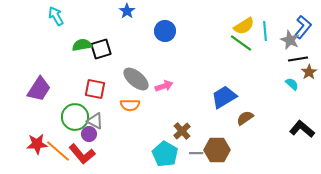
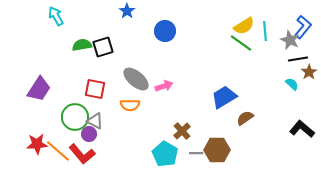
black square: moved 2 px right, 2 px up
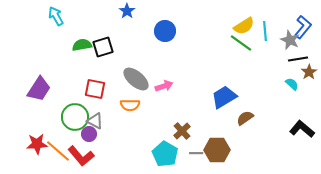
red L-shape: moved 1 px left, 2 px down
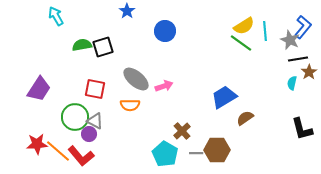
cyan semicircle: moved 1 px up; rotated 120 degrees counterclockwise
black L-shape: rotated 145 degrees counterclockwise
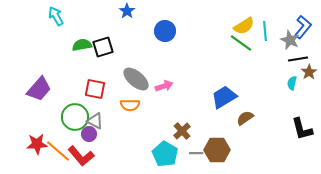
purple trapezoid: rotated 8 degrees clockwise
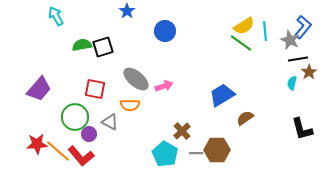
blue trapezoid: moved 2 px left, 2 px up
gray triangle: moved 15 px right, 1 px down
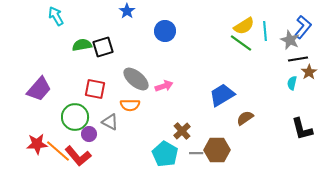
red L-shape: moved 3 px left
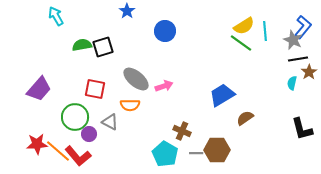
gray star: moved 3 px right
brown cross: rotated 24 degrees counterclockwise
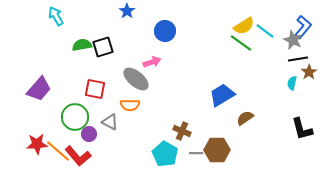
cyan line: rotated 48 degrees counterclockwise
pink arrow: moved 12 px left, 24 px up
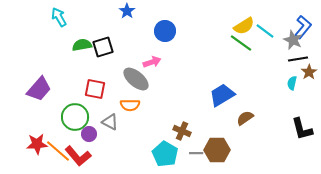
cyan arrow: moved 3 px right, 1 px down
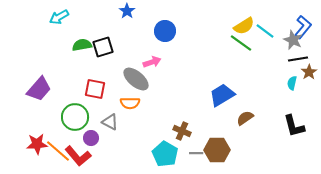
cyan arrow: rotated 90 degrees counterclockwise
orange semicircle: moved 2 px up
black L-shape: moved 8 px left, 3 px up
purple circle: moved 2 px right, 4 px down
